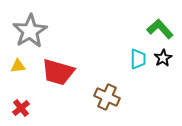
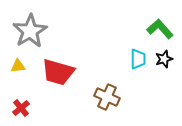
black star: moved 1 px right, 1 px down; rotated 12 degrees clockwise
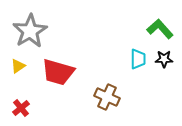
black star: rotated 18 degrees clockwise
yellow triangle: rotated 28 degrees counterclockwise
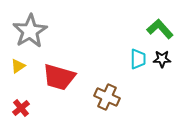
black star: moved 2 px left
red trapezoid: moved 1 px right, 5 px down
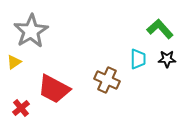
gray star: moved 1 px right
black star: moved 5 px right
yellow triangle: moved 4 px left, 4 px up
red trapezoid: moved 5 px left, 12 px down; rotated 12 degrees clockwise
brown cross: moved 17 px up
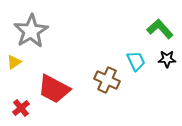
cyan trapezoid: moved 2 px left, 2 px down; rotated 25 degrees counterclockwise
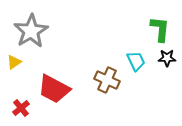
green L-shape: rotated 48 degrees clockwise
black star: moved 1 px up
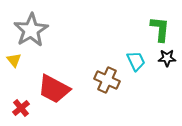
gray star: moved 1 px up
yellow triangle: moved 2 px up; rotated 35 degrees counterclockwise
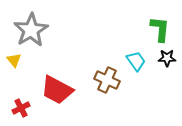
cyan trapezoid: rotated 10 degrees counterclockwise
red trapezoid: moved 3 px right, 1 px down
red cross: rotated 12 degrees clockwise
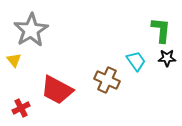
green L-shape: moved 1 px right, 1 px down
